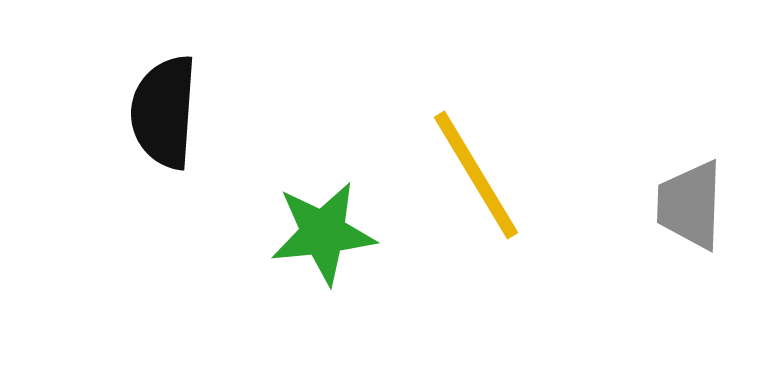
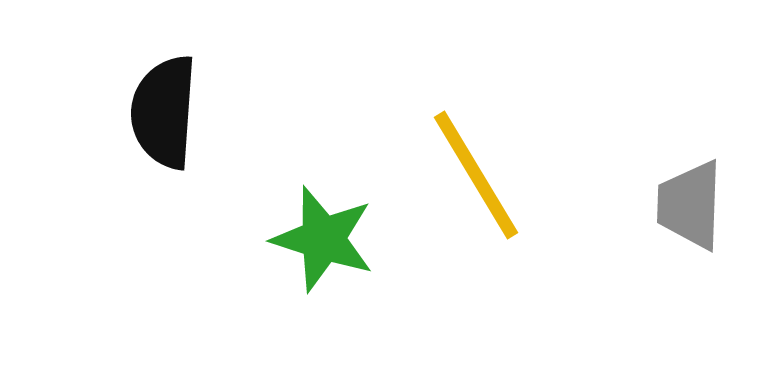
green star: moved 6 px down; rotated 24 degrees clockwise
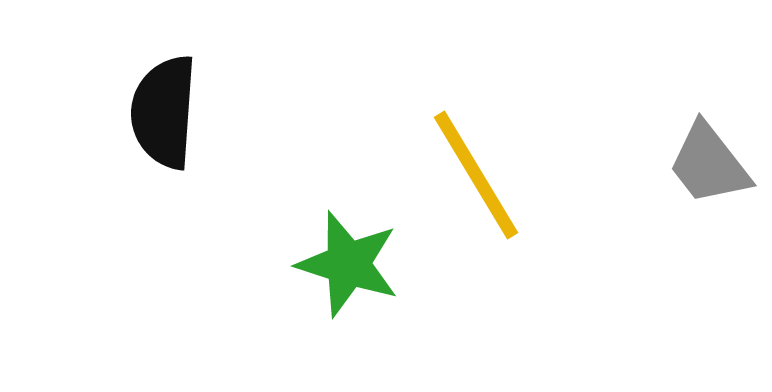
gray trapezoid: moved 19 px right, 41 px up; rotated 40 degrees counterclockwise
green star: moved 25 px right, 25 px down
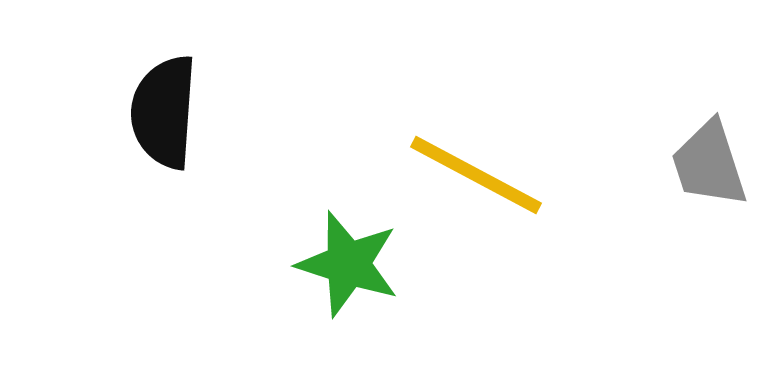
gray trapezoid: rotated 20 degrees clockwise
yellow line: rotated 31 degrees counterclockwise
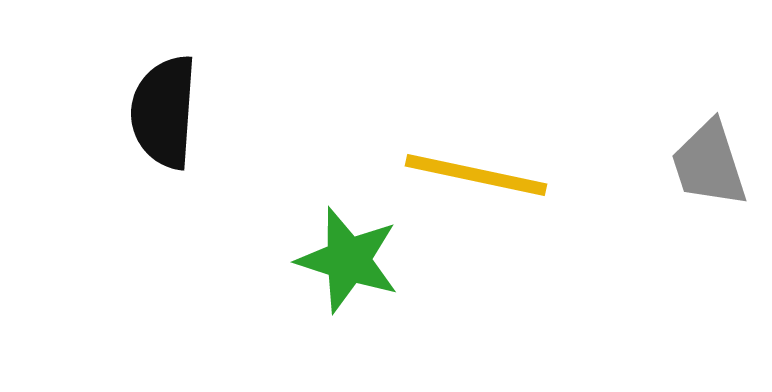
yellow line: rotated 16 degrees counterclockwise
green star: moved 4 px up
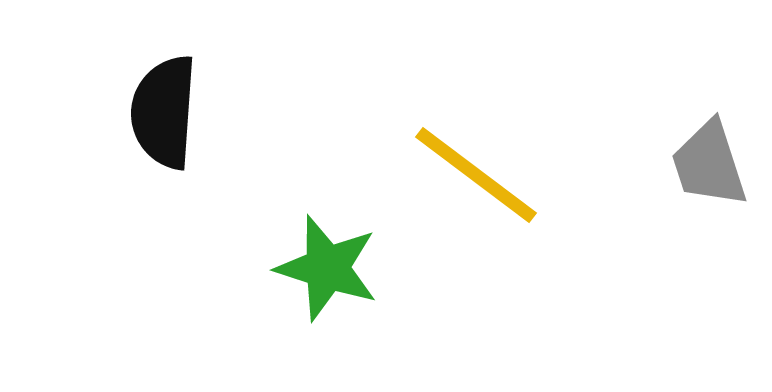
yellow line: rotated 25 degrees clockwise
green star: moved 21 px left, 8 px down
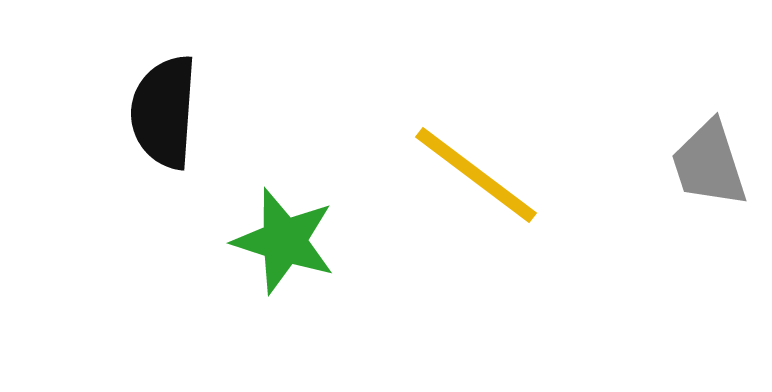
green star: moved 43 px left, 27 px up
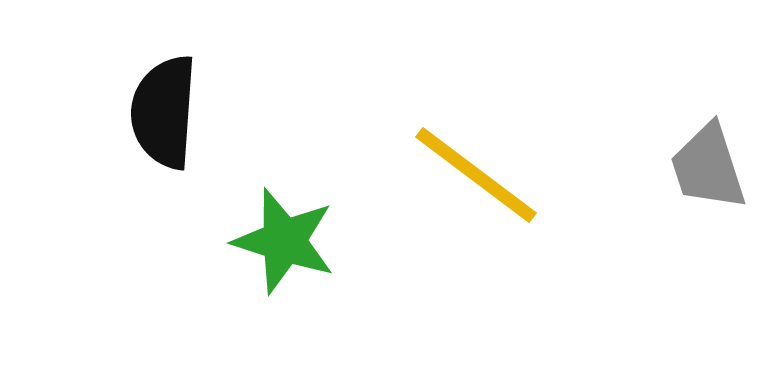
gray trapezoid: moved 1 px left, 3 px down
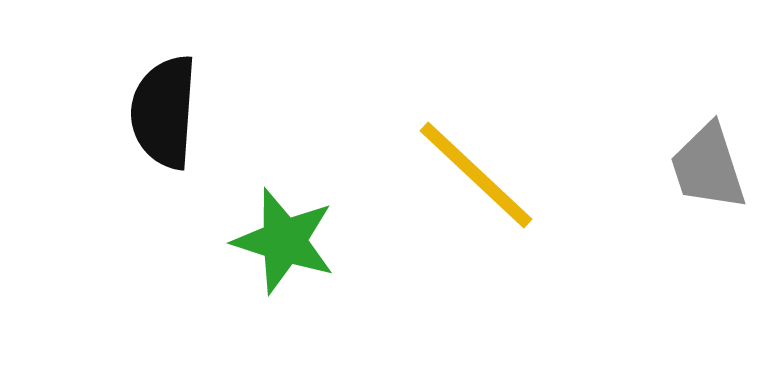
yellow line: rotated 6 degrees clockwise
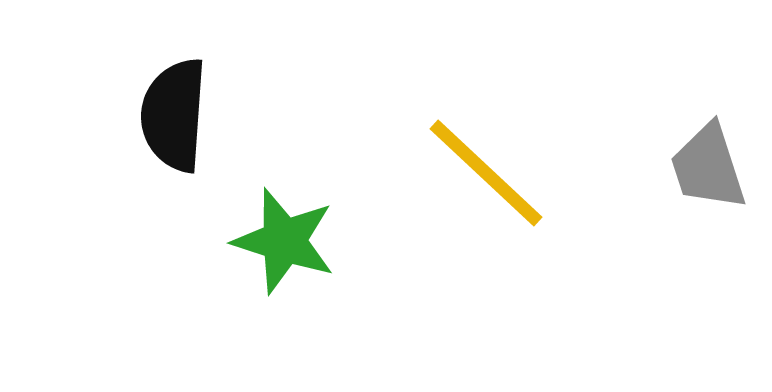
black semicircle: moved 10 px right, 3 px down
yellow line: moved 10 px right, 2 px up
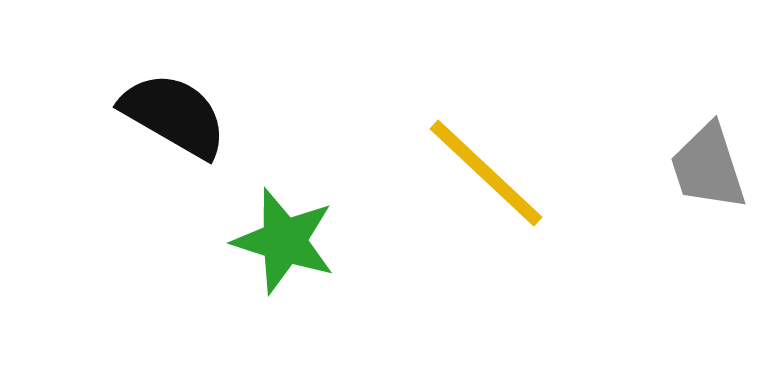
black semicircle: rotated 116 degrees clockwise
